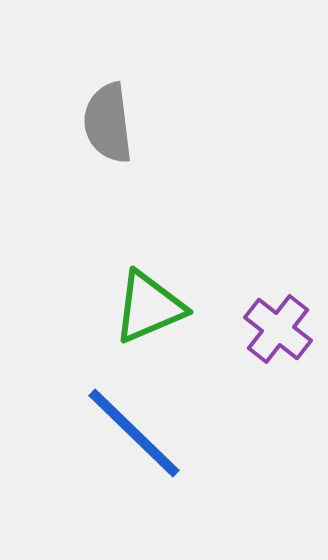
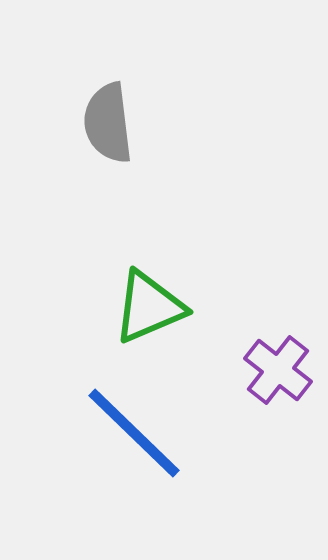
purple cross: moved 41 px down
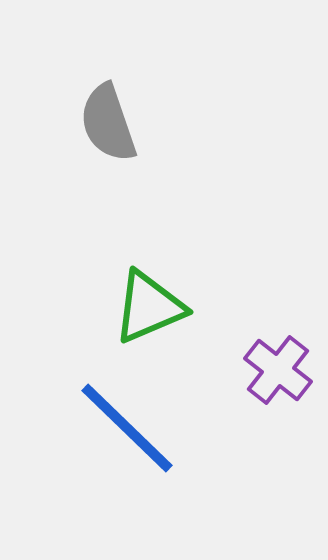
gray semicircle: rotated 12 degrees counterclockwise
blue line: moved 7 px left, 5 px up
